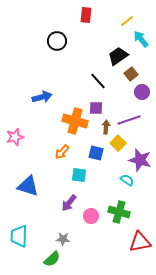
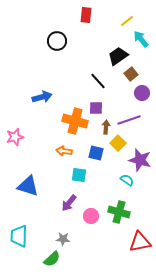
purple circle: moved 1 px down
orange arrow: moved 2 px right, 1 px up; rotated 56 degrees clockwise
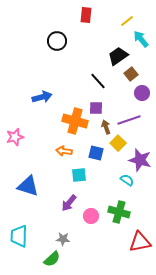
brown arrow: rotated 24 degrees counterclockwise
cyan square: rotated 14 degrees counterclockwise
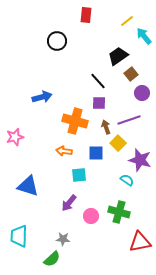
cyan arrow: moved 3 px right, 3 px up
purple square: moved 3 px right, 5 px up
blue square: rotated 14 degrees counterclockwise
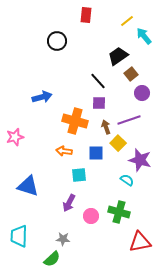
purple arrow: rotated 12 degrees counterclockwise
